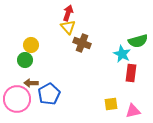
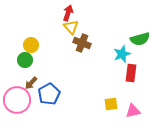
yellow triangle: moved 3 px right
green semicircle: moved 2 px right, 2 px up
cyan star: rotated 24 degrees clockwise
brown arrow: rotated 48 degrees counterclockwise
pink circle: moved 1 px down
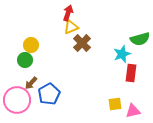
yellow triangle: rotated 49 degrees clockwise
brown cross: rotated 24 degrees clockwise
yellow square: moved 4 px right
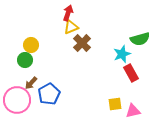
red rectangle: rotated 36 degrees counterclockwise
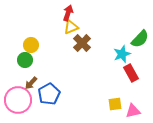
green semicircle: rotated 30 degrees counterclockwise
pink circle: moved 1 px right
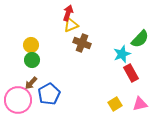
yellow triangle: moved 2 px up
brown cross: rotated 24 degrees counterclockwise
green circle: moved 7 px right
yellow square: rotated 24 degrees counterclockwise
pink triangle: moved 7 px right, 7 px up
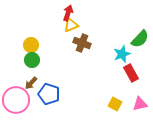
blue pentagon: rotated 25 degrees counterclockwise
pink circle: moved 2 px left
yellow square: rotated 32 degrees counterclockwise
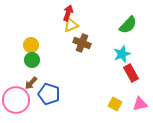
green semicircle: moved 12 px left, 14 px up
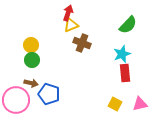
red rectangle: moved 6 px left; rotated 24 degrees clockwise
brown arrow: rotated 120 degrees counterclockwise
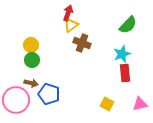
yellow triangle: rotated 14 degrees counterclockwise
yellow square: moved 8 px left
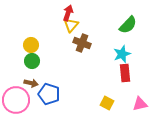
yellow triangle: rotated 14 degrees counterclockwise
green circle: moved 1 px down
yellow square: moved 1 px up
